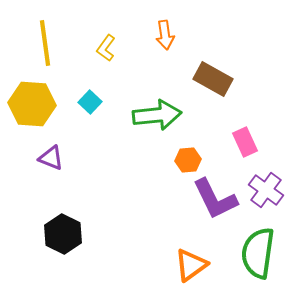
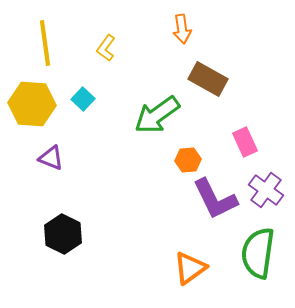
orange arrow: moved 17 px right, 6 px up
brown rectangle: moved 5 px left
cyan square: moved 7 px left, 3 px up
green arrow: rotated 150 degrees clockwise
orange triangle: moved 1 px left, 3 px down
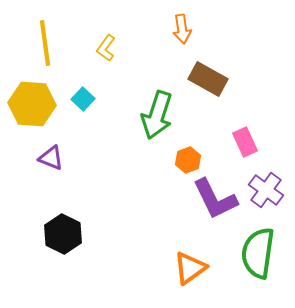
green arrow: rotated 36 degrees counterclockwise
orange hexagon: rotated 15 degrees counterclockwise
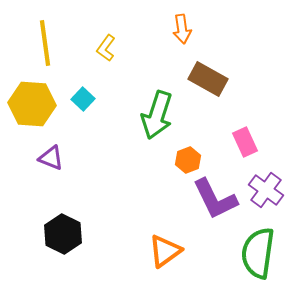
orange triangle: moved 25 px left, 17 px up
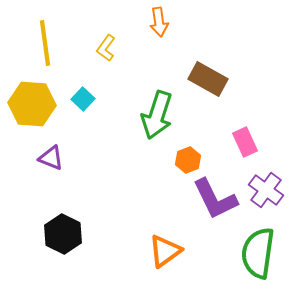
orange arrow: moved 23 px left, 7 px up
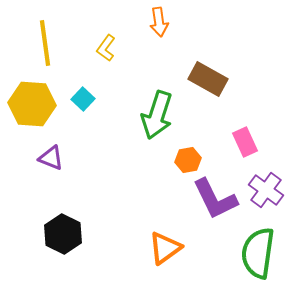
orange hexagon: rotated 10 degrees clockwise
orange triangle: moved 3 px up
